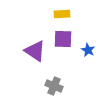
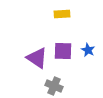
purple square: moved 12 px down
purple triangle: moved 2 px right, 7 px down
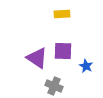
blue star: moved 2 px left, 16 px down
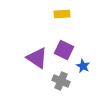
purple square: moved 1 px right, 1 px up; rotated 24 degrees clockwise
blue star: moved 3 px left
gray cross: moved 7 px right, 5 px up
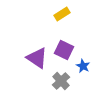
yellow rectangle: rotated 28 degrees counterclockwise
gray cross: rotated 24 degrees clockwise
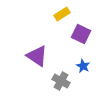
purple square: moved 17 px right, 16 px up
purple triangle: moved 2 px up
gray cross: rotated 18 degrees counterclockwise
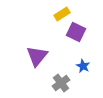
purple square: moved 5 px left, 2 px up
purple triangle: rotated 35 degrees clockwise
gray cross: moved 2 px down; rotated 24 degrees clockwise
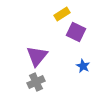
gray cross: moved 25 px left, 1 px up; rotated 12 degrees clockwise
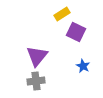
gray cross: moved 1 px up; rotated 18 degrees clockwise
